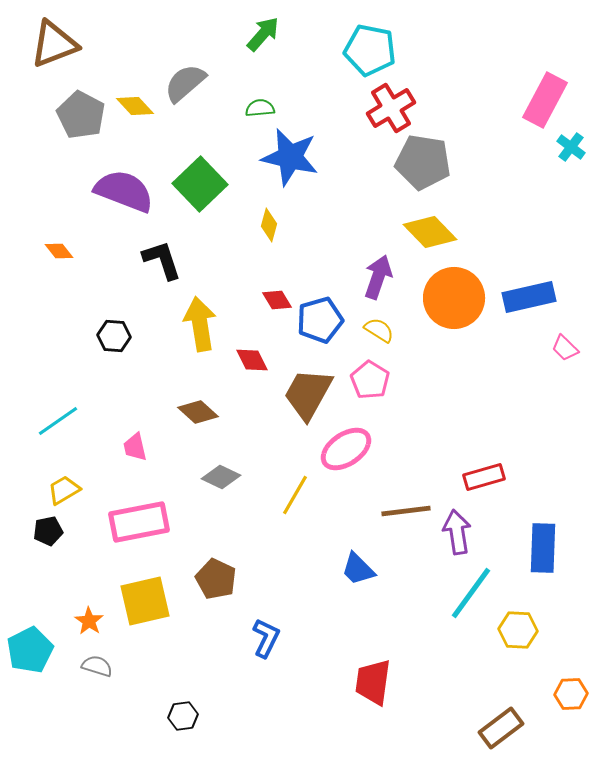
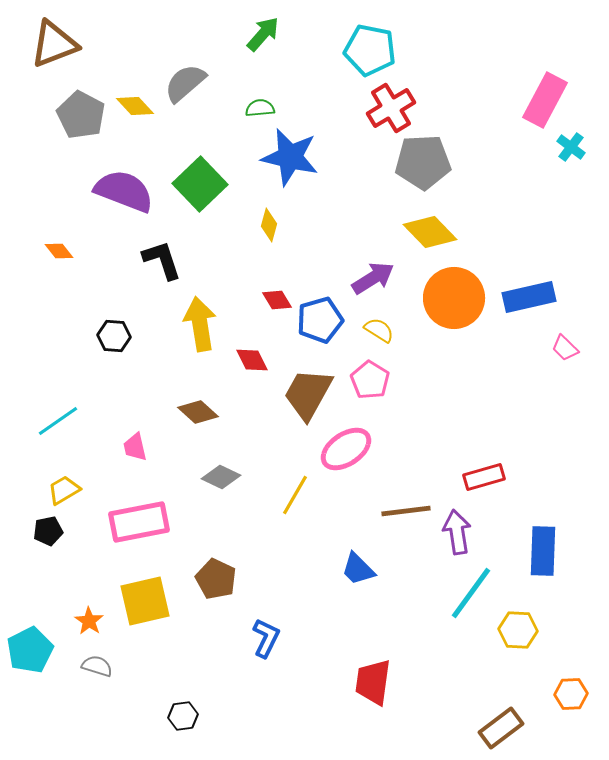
gray pentagon at (423, 162): rotated 12 degrees counterclockwise
purple arrow at (378, 277): moved 5 px left, 1 px down; rotated 39 degrees clockwise
blue rectangle at (543, 548): moved 3 px down
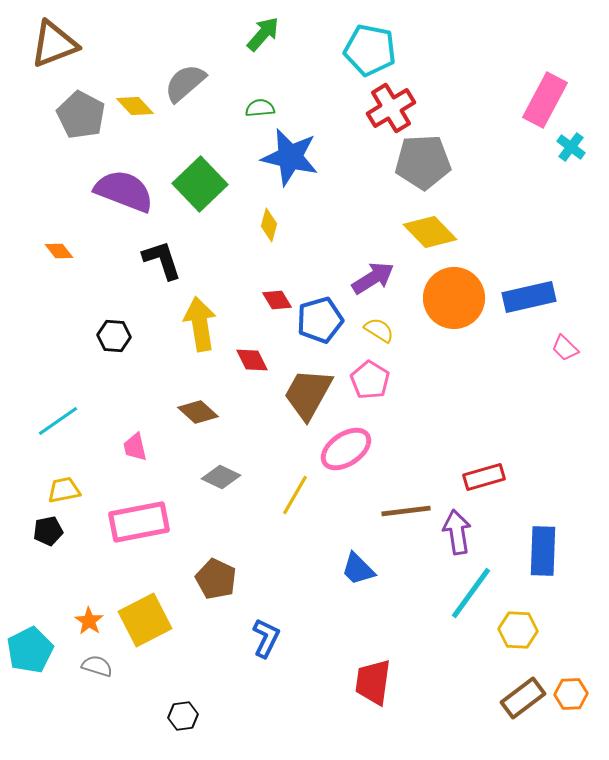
yellow trapezoid at (64, 490): rotated 20 degrees clockwise
yellow square at (145, 601): moved 19 px down; rotated 14 degrees counterclockwise
brown rectangle at (501, 728): moved 22 px right, 30 px up
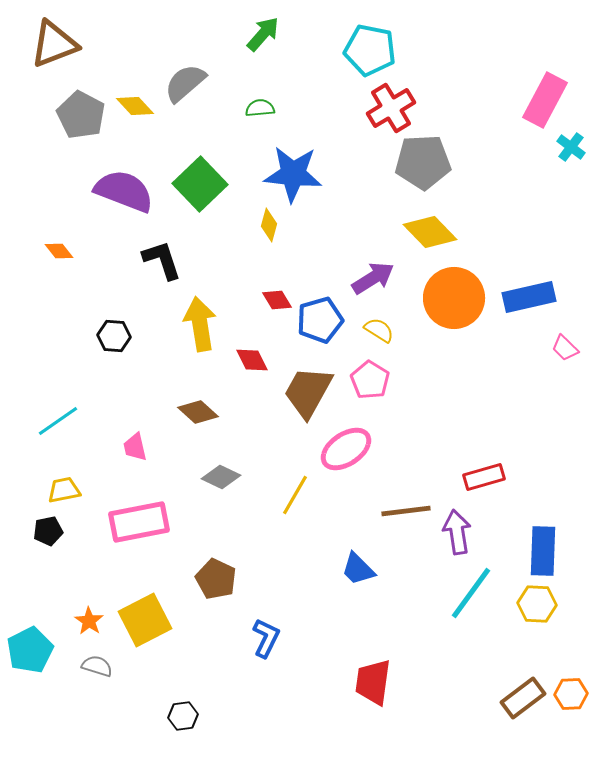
blue star at (290, 157): moved 3 px right, 17 px down; rotated 8 degrees counterclockwise
brown trapezoid at (308, 394): moved 2 px up
yellow hexagon at (518, 630): moved 19 px right, 26 px up
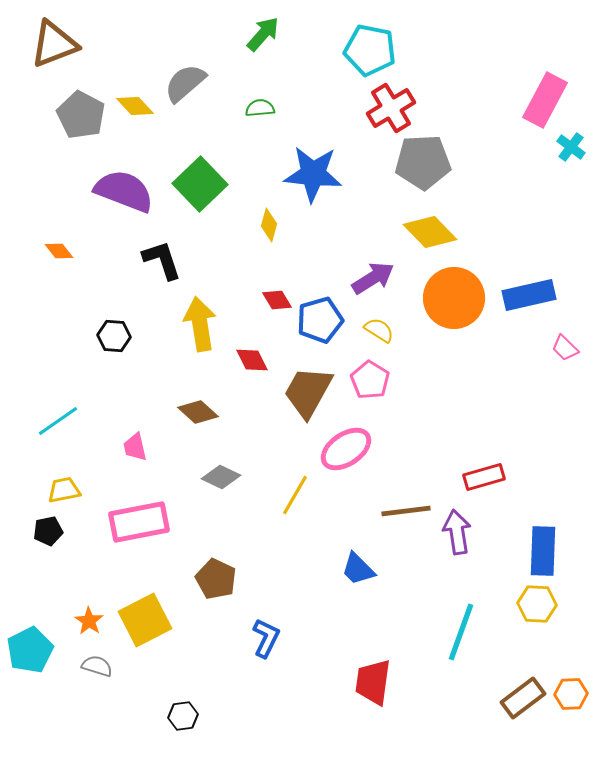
blue star at (293, 174): moved 20 px right
blue rectangle at (529, 297): moved 2 px up
cyan line at (471, 593): moved 10 px left, 39 px down; rotated 16 degrees counterclockwise
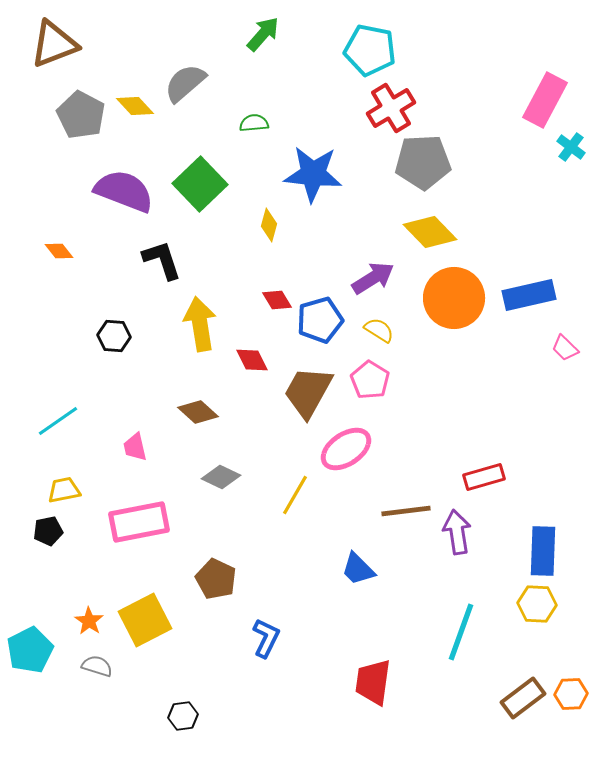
green semicircle at (260, 108): moved 6 px left, 15 px down
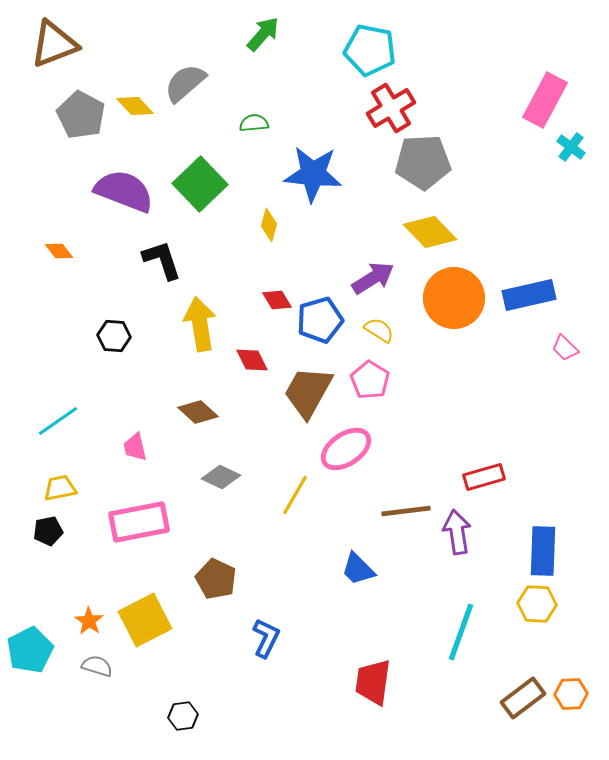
yellow trapezoid at (64, 490): moved 4 px left, 2 px up
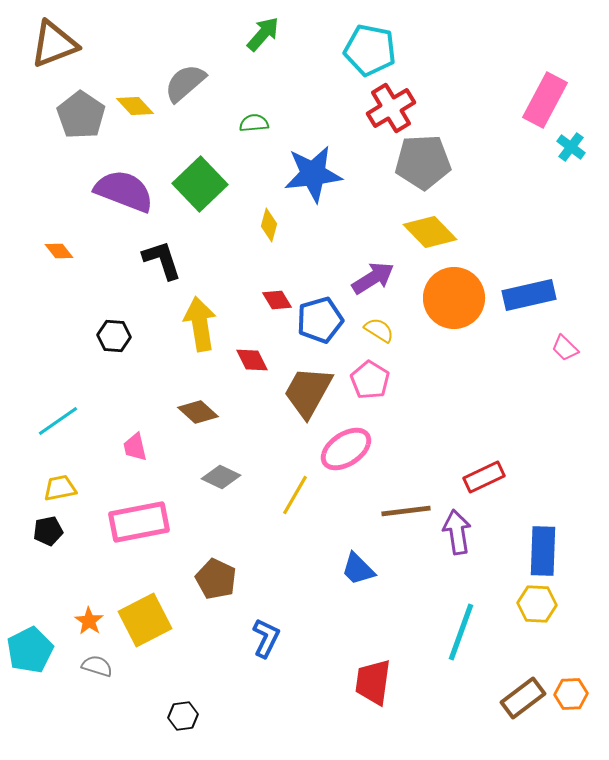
gray pentagon at (81, 115): rotated 6 degrees clockwise
blue star at (313, 174): rotated 12 degrees counterclockwise
red rectangle at (484, 477): rotated 9 degrees counterclockwise
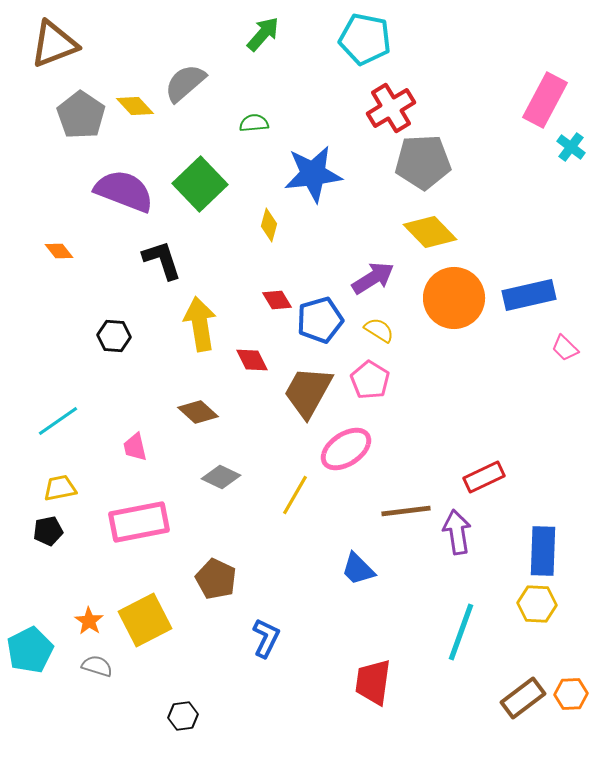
cyan pentagon at (370, 50): moved 5 px left, 11 px up
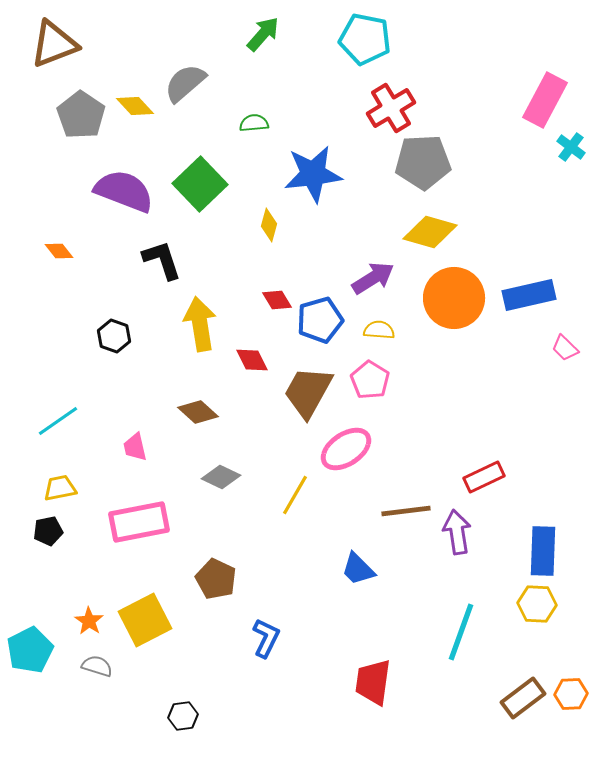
yellow diamond at (430, 232): rotated 30 degrees counterclockwise
yellow semicircle at (379, 330): rotated 28 degrees counterclockwise
black hexagon at (114, 336): rotated 16 degrees clockwise
